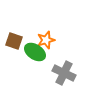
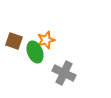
green ellipse: rotated 35 degrees clockwise
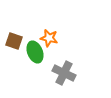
orange star: moved 3 px right, 2 px up; rotated 30 degrees clockwise
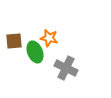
brown square: rotated 24 degrees counterclockwise
gray cross: moved 2 px right, 5 px up
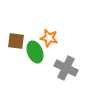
brown square: moved 2 px right; rotated 12 degrees clockwise
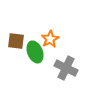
orange star: moved 1 px right, 1 px down; rotated 30 degrees clockwise
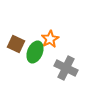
brown square: moved 3 px down; rotated 18 degrees clockwise
green ellipse: rotated 45 degrees clockwise
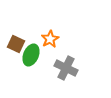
green ellipse: moved 4 px left, 3 px down
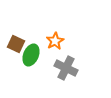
orange star: moved 5 px right, 2 px down
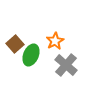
brown square: moved 1 px left; rotated 24 degrees clockwise
gray cross: moved 3 px up; rotated 15 degrees clockwise
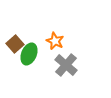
orange star: rotated 18 degrees counterclockwise
green ellipse: moved 2 px left, 1 px up
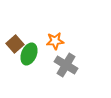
orange star: rotated 30 degrees counterclockwise
gray cross: rotated 10 degrees counterclockwise
